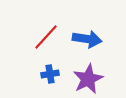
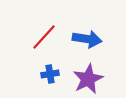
red line: moved 2 px left
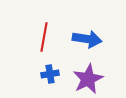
red line: rotated 32 degrees counterclockwise
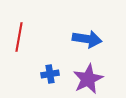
red line: moved 25 px left
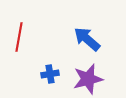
blue arrow: rotated 148 degrees counterclockwise
purple star: rotated 12 degrees clockwise
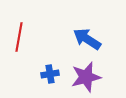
blue arrow: rotated 8 degrees counterclockwise
purple star: moved 2 px left, 2 px up
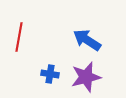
blue arrow: moved 1 px down
blue cross: rotated 18 degrees clockwise
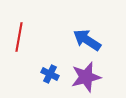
blue cross: rotated 18 degrees clockwise
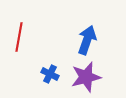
blue arrow: rotated 76 degrees clockwise
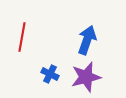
red line: moved 3 px right
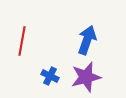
red line: moved 4 px down
blue cross: moved 2 px down
